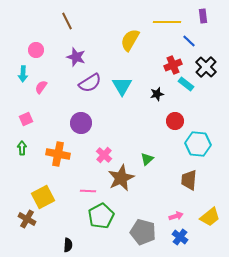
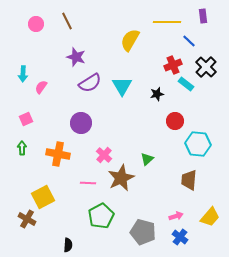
pink circle: moved 26 px up
pink line: moved 8 px up
yellow trapezoid: rotated 10 degrees counterclockwise
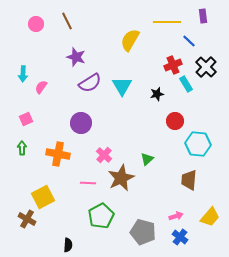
cyan rectangle: rotated 21 degrees clockwise
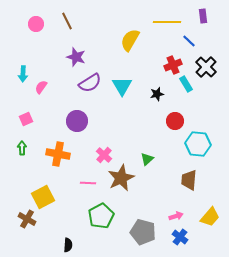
purple circle: moved 4 px left, 2 px up
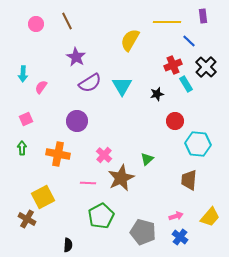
purple star: rotated 12 degrees clockwise
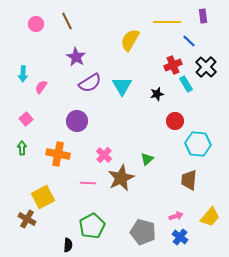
pink square: rotated 16 degrees counterclockwise
green pentagon: moved 9 px left, 10 px down
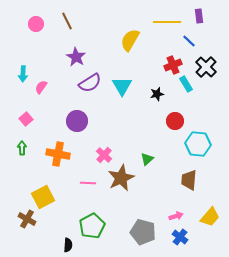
purple rectangle: moved 4 px left
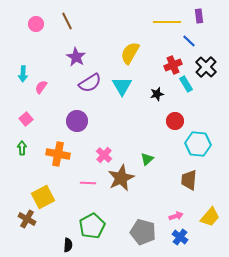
yellow semicircle: moved 13 px down
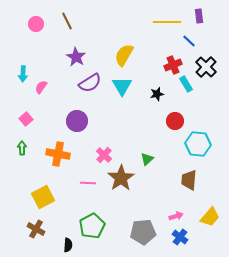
yellow semicircle: moved 6 px left, 2 px down
brown star: rotated 8 degrees counterclockwise
brown cross: moved 9 px right, 10 px down
gray pentagon: rotated 20 degrees counterclockwise
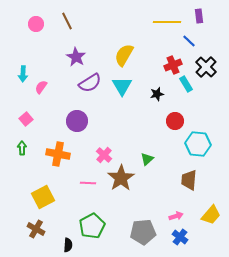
yellow trapezoid: moved 1 px right, 2 px up
